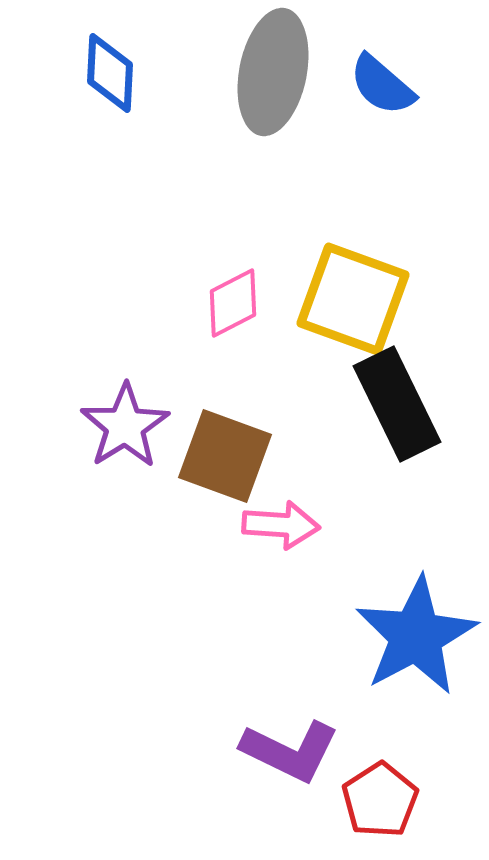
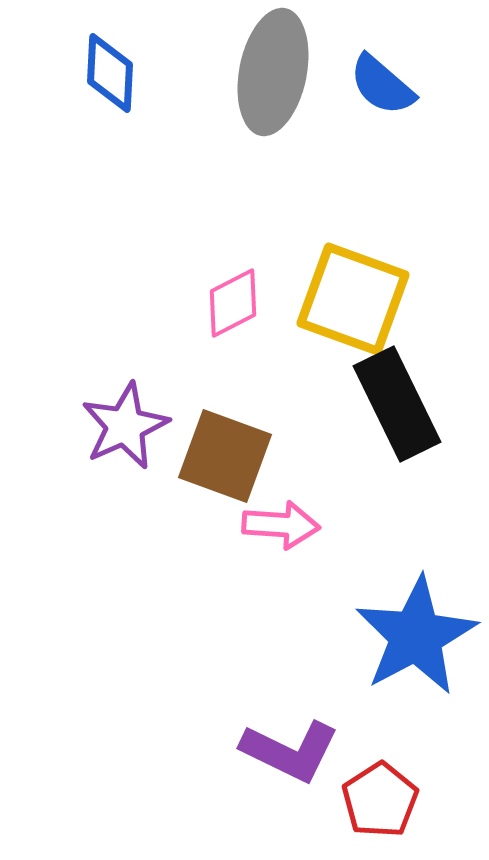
purple star: rotated 8 degrees clockwise
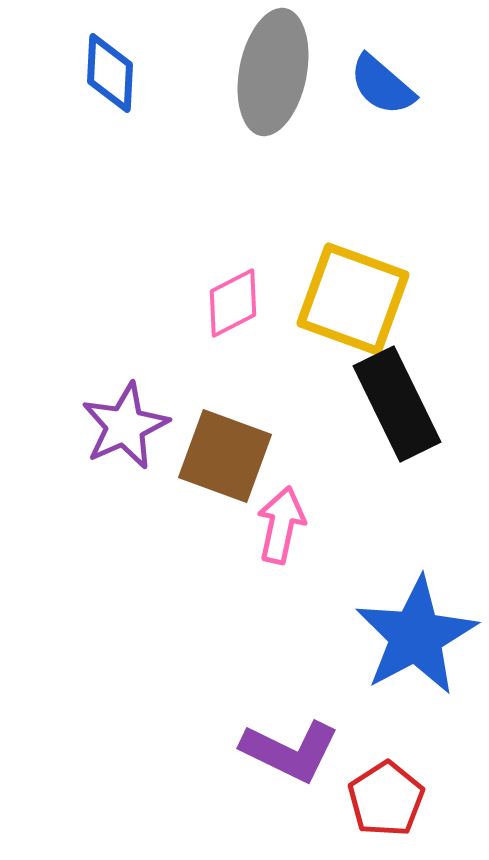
pink arrow: rotated 82 degrees counterclockwise
red pentagon: moved 6 px right, 1 px up
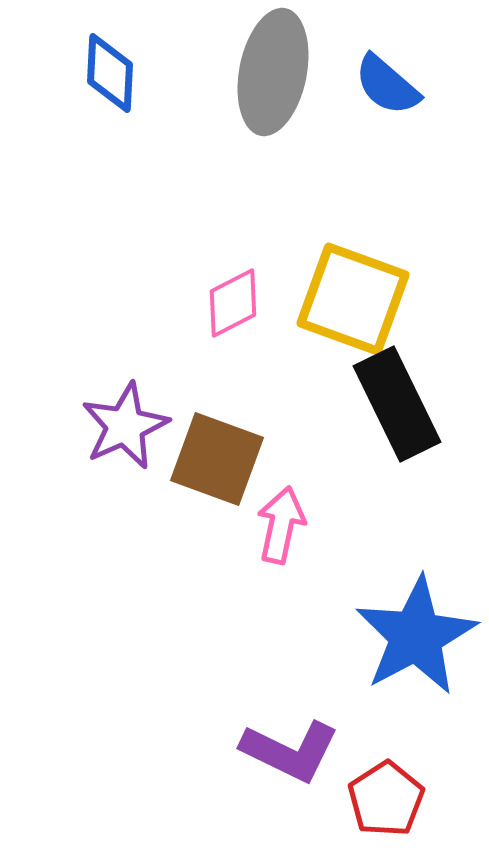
blue semicircle: moved 5 px right
brown square: moved 8 px left, 3 px down
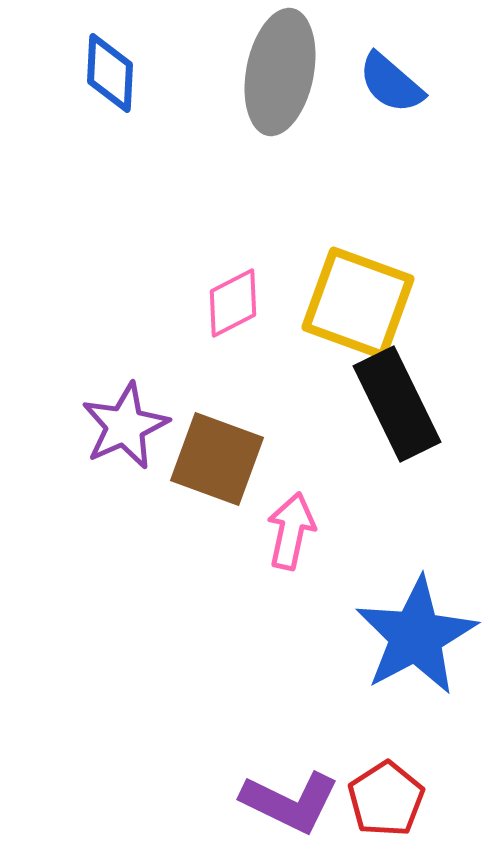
gray ellipse: moved 7 px right
blue semicircle: moved 4 px right, 2 px up
yellow square: moved 5 px right, 4 px down
pink arrow: moved 10 px right, 6 px down
purple L-shape: moved 51 px down
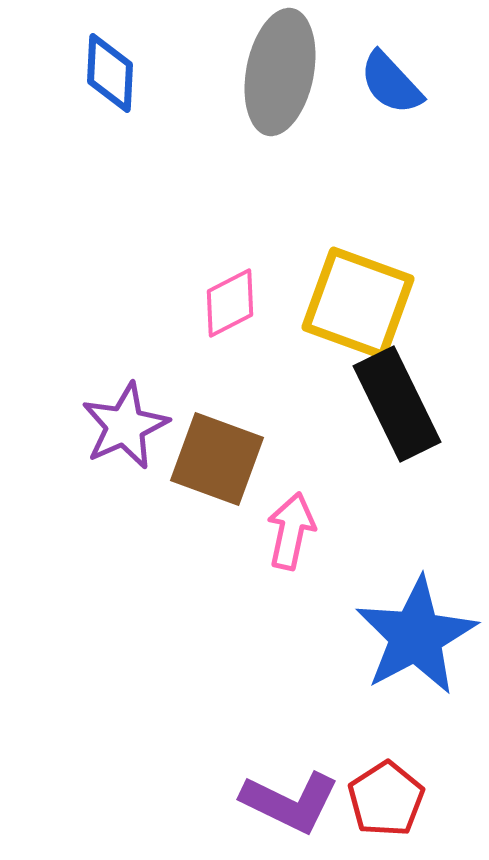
blue semicircle: rotated 6 degrees clockwise
pink diamond: moved 3 px left
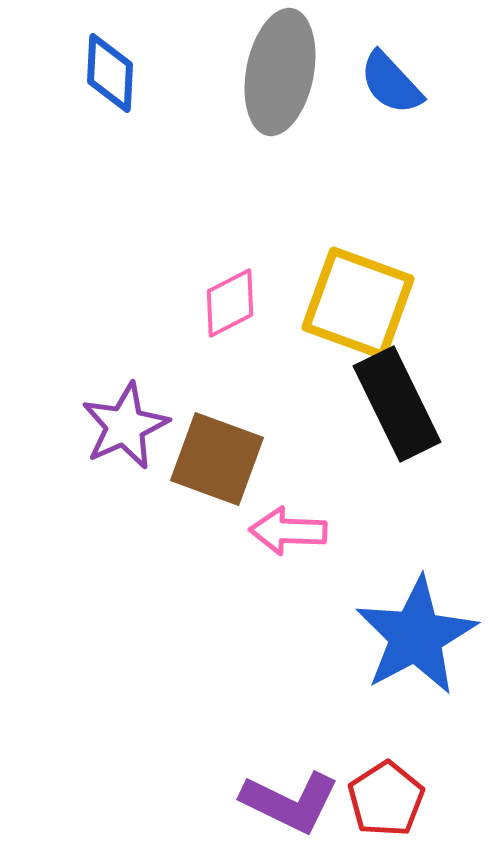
pink arrow: moved 3 px left; rotated 100 degrees counterclockwise
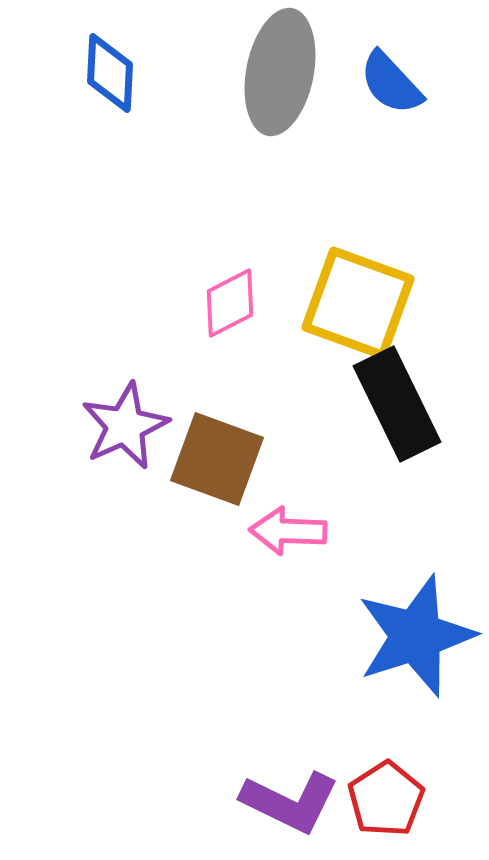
blue star: rotated 10 degrees clockwise
